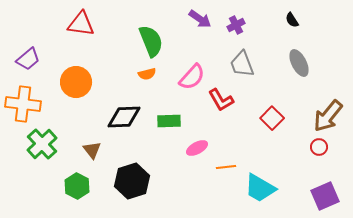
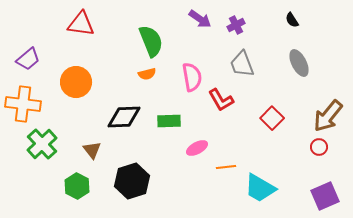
pink semicircle: rotated 52 degrees counterclockwise
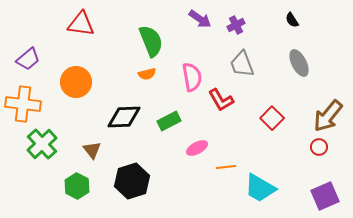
green rectangle: rotated 25 degrees counterclockwise
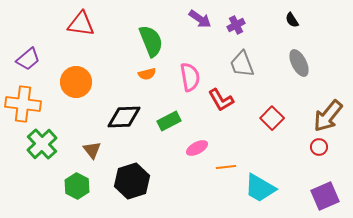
pink semicircle: moved 2 px left
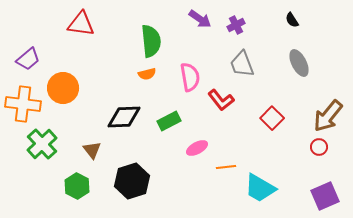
green semicircle: rotated 16 degrees clockwise
orange circle: moved 13 px left, 6 px down
red L-shape: rotated 8 degrees counterclockwise
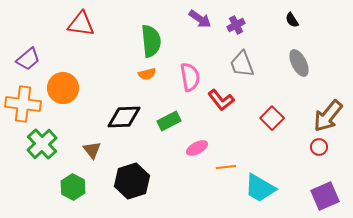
green hexagon: moved 4 px left, 1 px down
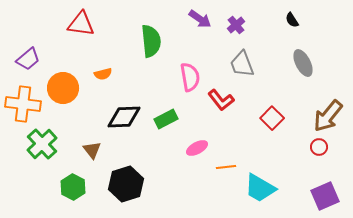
purple cross: rotated 12 degrees counterclockwise
gray ellipse: moved 4 px right
orange semicircle: moved 44 px left
green rectangle: moved 3 px left, 2 px up
black hexagon: moved 6 px left, 3 px down
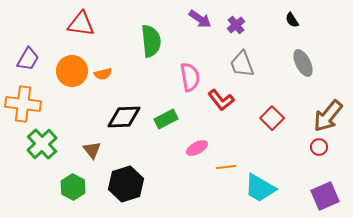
purple trapezoid: rotated 20 degrees counterclockwise
orange circle: moved 9 px right, 17 px up
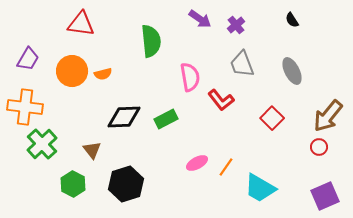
gray ellipse: moved 11 px left, 8 px down
orange cross: moved 2 px right, 3 px down
pink ellipse: moved 15 px down
orange line: rotated 48 degrees counterclockwise
green hexagon: moved 3 px up
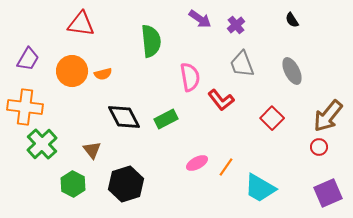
black diamond: rotated 64 degrees clockwise
purple square: moved 3 px right, 3 px up
